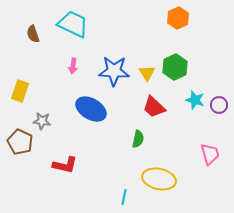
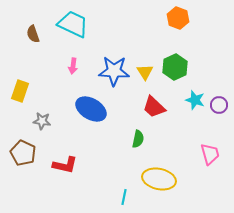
orange hexagon: rotated 15 degrees counterclockwise
yellow triangle: moved 2 px left, 1 px up
brown pentagon: moved 3 px right, 11 px down
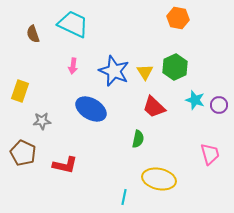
orange hexagon: rotated 10 degrees counterclockwise
blue star: rotated 20 degrees clockwise
gray star: rotated 12 degrees counterclockwise
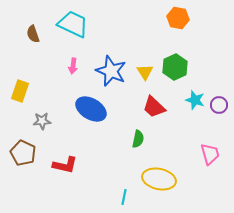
blue star: moved 3 px left
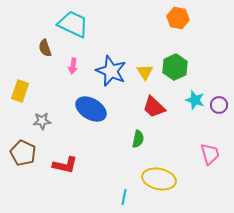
brown semicircle: moved 12 px right, 14 px down
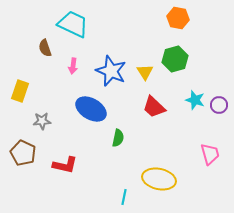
green hexagon: moved 8 px up; rotated 10 degrees clockwise
green semicircle: moved 20 px left, 1 px up
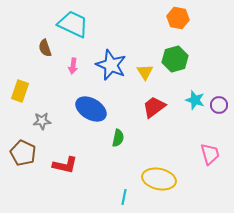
blue star: moved 6 px up
red trapezoid: rotated 100 degrees clockwise
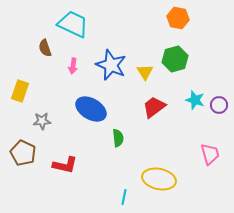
green semicircle: rotated 18 degrees counterclockwise
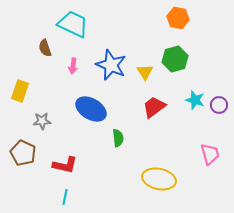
cyan line: moved 59 px left
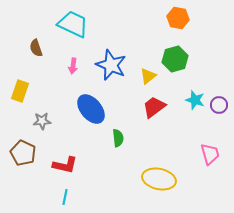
brown semicircle: moved 9 px left
yellow triangle: moved 3 px right, 4 px down; rotated 24 degrees clockwise
blue ellipse: rotated 20 degrees clockwise
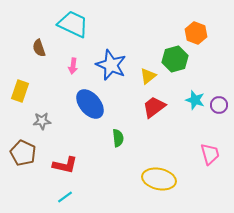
orange hexagon: moved 18 px right, 15 px down; rotated 10 degrees clockwise
brown semicircle: moved 3 px right
blue ellipse: moved 1 px left, 5 px up
cyan line: rotated 42 degrees clockwise
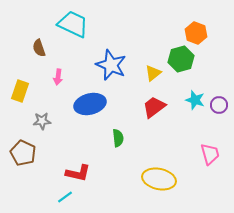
green hexagon: moved 6 px right
pink arrow: moved 15 px left, 11 px down
yellow triangle: moved 5 px right, 3 px up
blue ellipse: rotated 64 degrees counterclockwise
red L-shape: moved 13 px right, 8 px down
